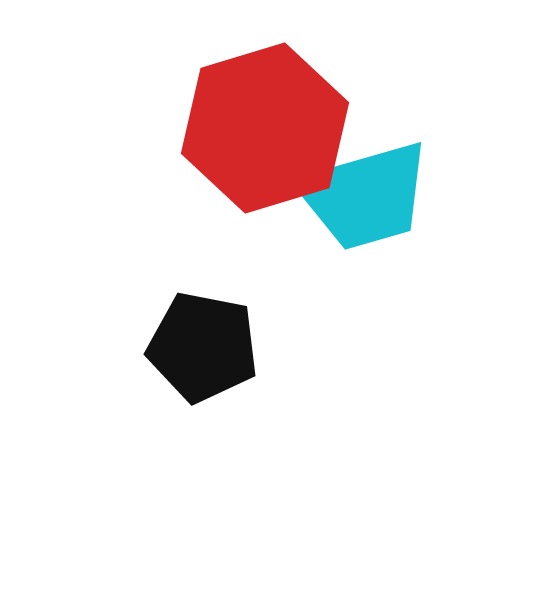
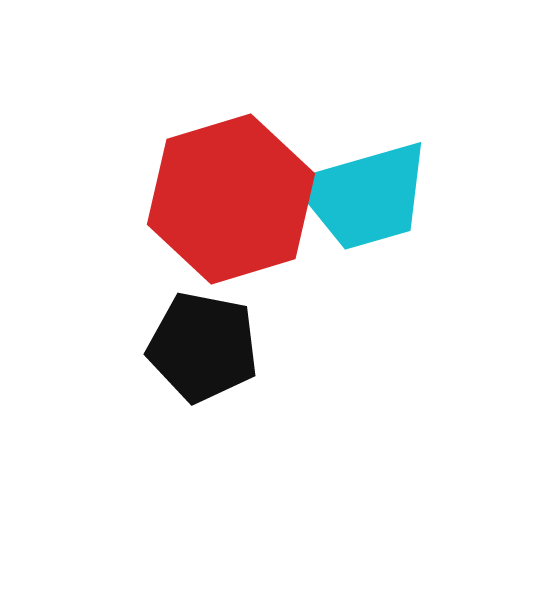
red hexagon: moved 34 px left, 71 px down
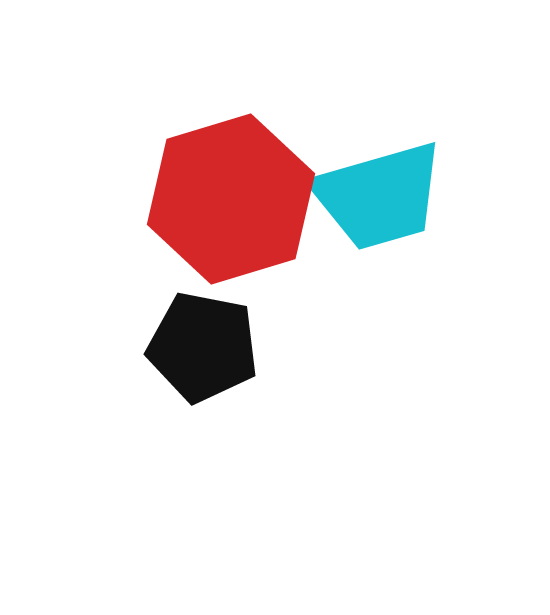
cyan trapezoid: moved 14 px right
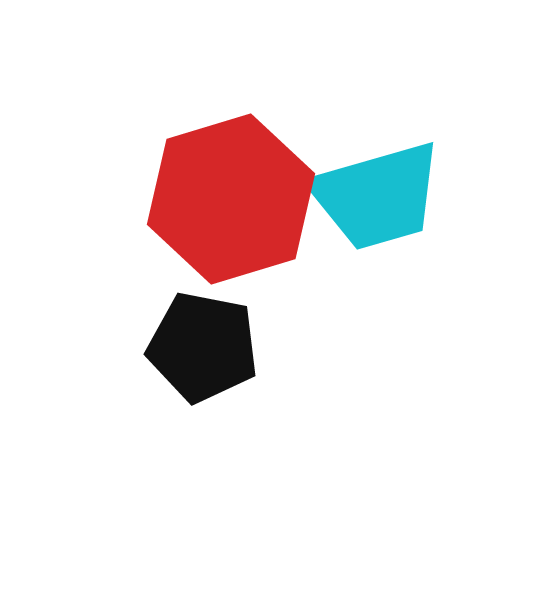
cyan trapezoid: moved 2 px left
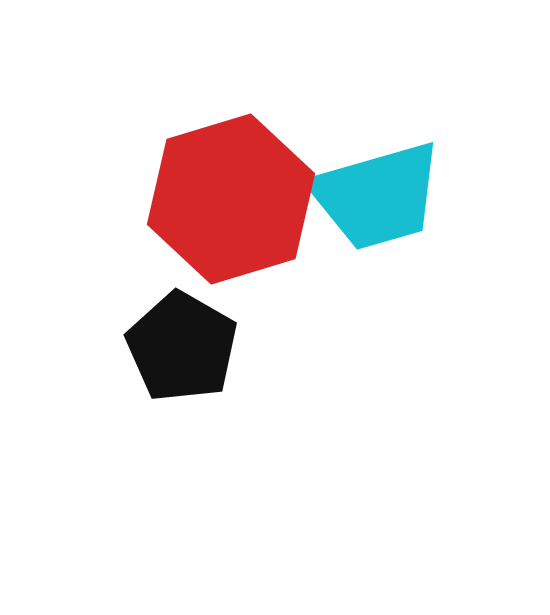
black pentagon: moved 21 px left; rotated 19 degrees clockwise
